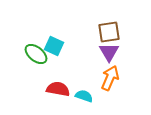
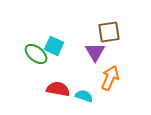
purple triangle: moved 14 px left
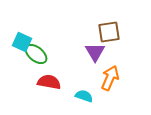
cyan square: moved 32 px left, 4 px up
red semicircle: moved 9 px left, 7 px up
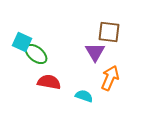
brown square: rotated 15 degrees clockwise
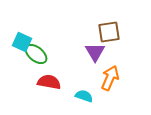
brown square: rotated 15 degrees counterclockwise
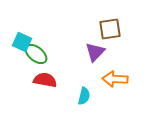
brown square: moved 1 px right, 3 px up
purple triangle: rotated 15 degrees clockwise
orange arrow: moved 5 px right, 1 px down; rotated 110 degrees counterclockwise
red semicircle: moved 4 px left, 2 px up
cyan semicircle: rotated 84 degrees clockwise
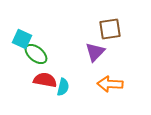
cyan square: moved 3 px up
orange arrow: moved 5 px left, 5 px down
cyan semicircle: moved 21 px left, 9 px up
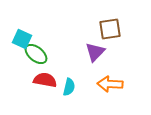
cyan semicircle: moved 6 px right
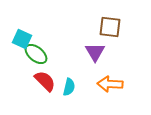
brown square: moved 2 px up; rotated 15 degrees clockwise
purple triangle: rotated 15 degrees counterclockwise
red semicircle: moved 1 px down; rotated 35 degrees clockwise
